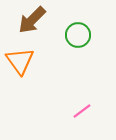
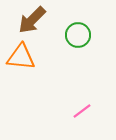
orange triangle: moved 1 px right, 4 px up; rotated 48 degrees counterclockwise
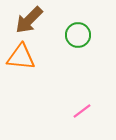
brown arrow: moved 3 px left
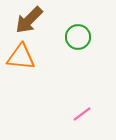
green circle: moved 2 px down
pink line: moved 3 px down
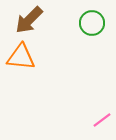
green circle: moved 14 px right, 14 px up
pink line: moved 20 px right, 6 px down
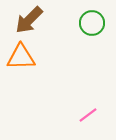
orange triangle: rotated 8 degrees counterclockwise
pink line: moved 14 px left, 5 px up
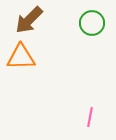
pink line: moved 2 px right, 2 px down; rotated 42 degrees counterclockwise
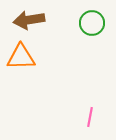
brown arrow: rotated 36 degrees clockwise
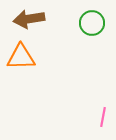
brown arrow: moved 1 px up
pink line: moved 13 px right
